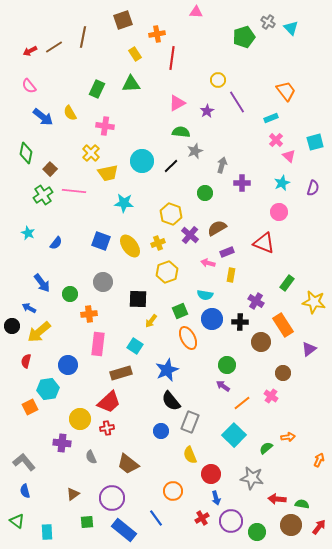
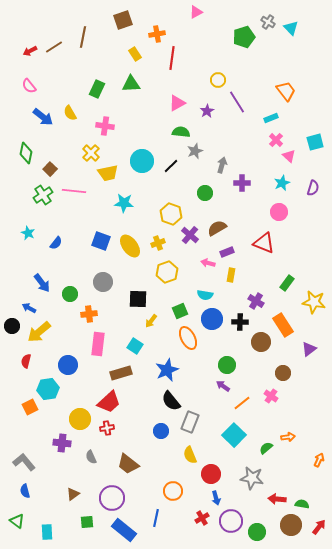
pink triangle at (196, 12): rotated 32 degrees counterclockwise
blue line at (156, 518): rotated 48 degrees clockwise
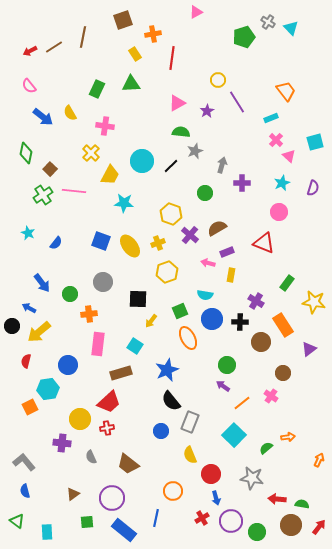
orange cross at (157, 34): moved 4 px left
yellow trapezoid at (108, 173): moved 2 px right, 2 px down; rotated 50 degrees counterclockwise
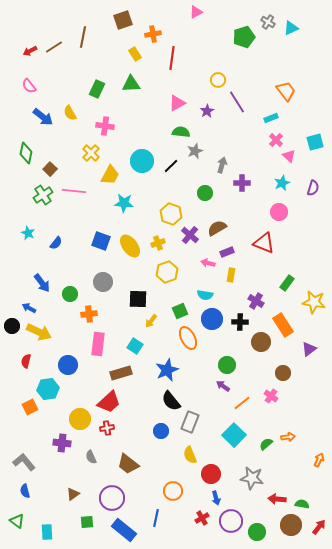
cyan triangle at (291, 28): rotated 49 degrees clockwise
yellow arrow at (39, 332): rotated 115 degrees counterclockwise
green semicircle at (266, 448): moved 4 px up
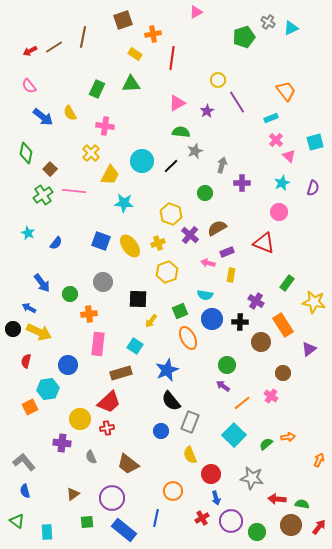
yellow rectangle at (135, 54): rotated 24 degrees counterclockwise
black circle at (12, 326): moved 1 px right, 3 px down
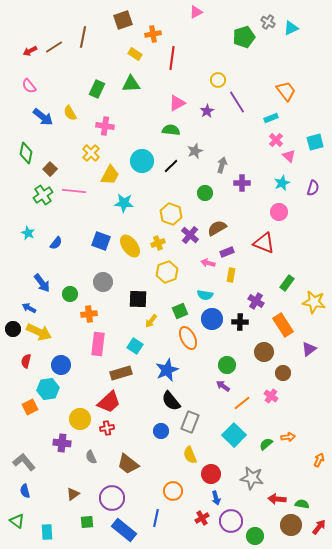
green semicircle at (181, 132): moved 10 px left, 2 px up
brown circle at (261, 342): moved 3 px right, 10 px down
blue circle at (68, 365): moved 7 px left
green circle at (257, 532): moved 2 px left, 4 px down
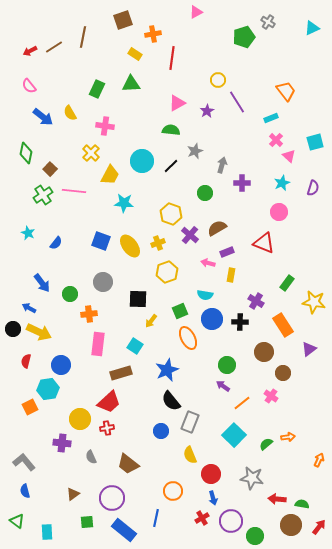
cyan triangle at (291, 28): moved 21 px right
blue arrow at (216, 498): moved 3 px left
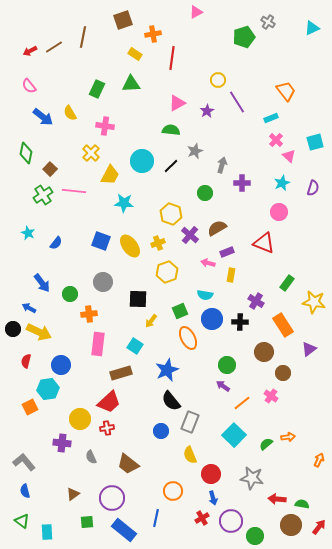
green triangle at (17, 521): moved 5 px right
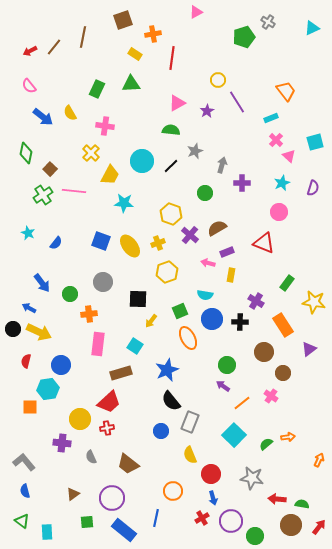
brown line at (54, 47): rotated 18 degrees counterclockwise
orange square at (30, 407): rotated 28 degrees clockwise
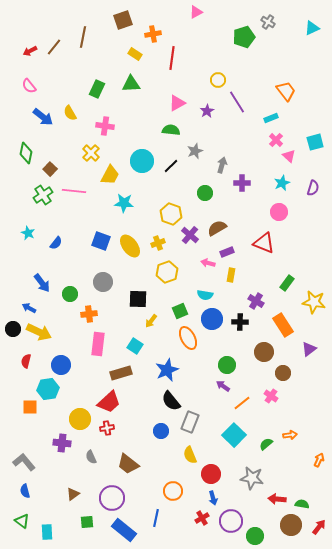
orange arrow at (288, 437): moved 2 px right, 2 px up
